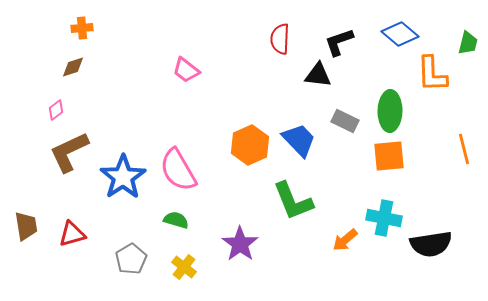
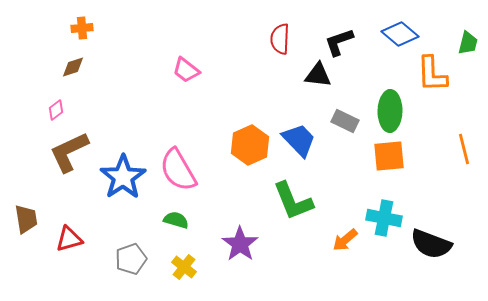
brown trapezoid: moved 7 px up
red triangle: moved 3 px left, 5 px down
black semicircle: rotated 30 degrees clockwise
gray pentagon: rotated 12 degrees clockwise
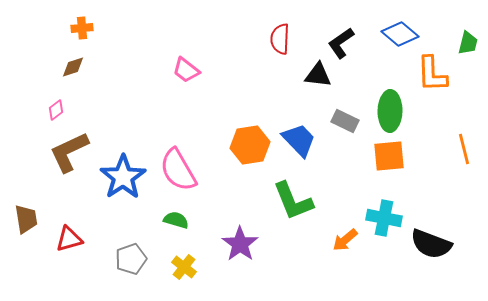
black L-shape: moved 2 px right, 1 px down; rotated 16 degrees counterclockwise
orange hexagon: rotated 15 degrees clockwise
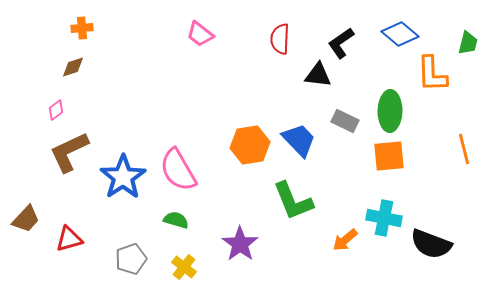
pink trapezoid: moved 14 px right, 36 px up
brown trapezoid: rotated 52 degrees clockwise
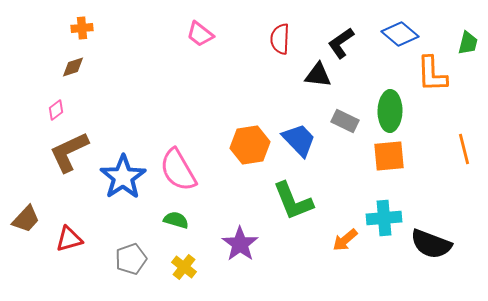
cyan cross: rotated 16 degrees counterclockwise
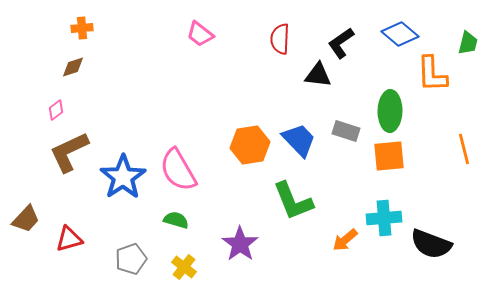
gray rectangle: moved 1 px right, 10 px down; rotated 8 degrees counterclockwise
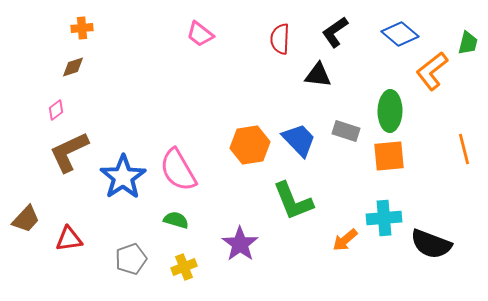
black L-shape: moved 6 px left, 11 px up
orange L-shape: moved 3 px up; rotated 54 degrees clockwise
red triangle: rotated 8 degrees clockwise
yellow cross: rotated 30 degrees clockwise
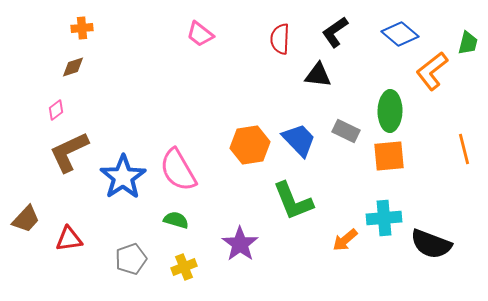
gray rectangle: rotated 8 degrees clockwise
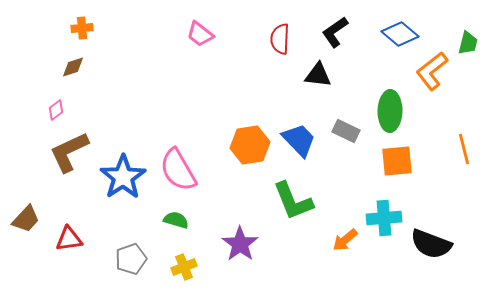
orange square: moved 8 px right, 5 px down
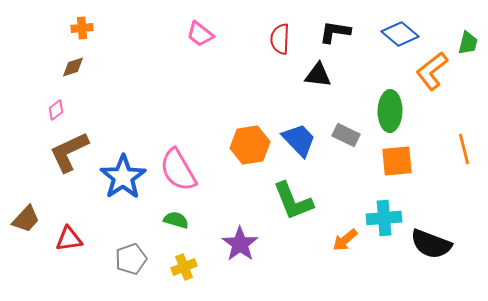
black L-shape: rotated 44 degrees clockwise
gray rectangle: moved 4 px down
